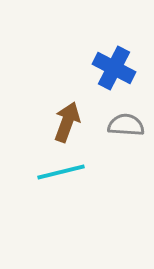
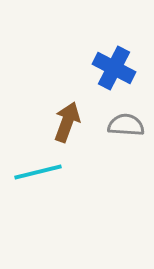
cyan line: moved 23 px left
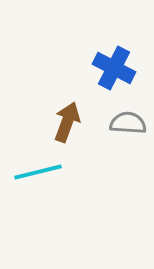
gray semicircle: moved 2 px right, 2 px up
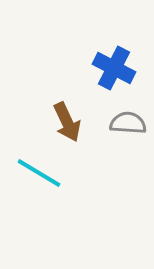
brown arrow: rotated 135 degrees clockwise
cyan line: moved 1 px right, 1 px down; rotated 45 degrees clockwise
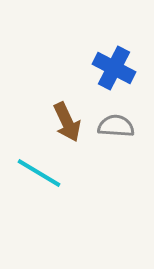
gray semicircle: moved 12 px left, 3 px down
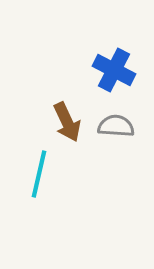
blue cross: moved 2 px down
cyan line: moved 1 px down; rotated 72 degrees clockwise
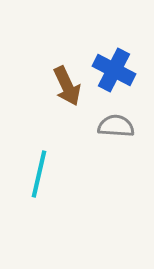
brown arrow: moved 36 px up
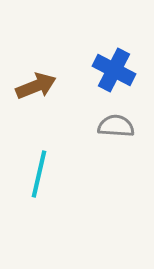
brown arrow: moved 31 px left; rotated 87 degrees counterclockwise
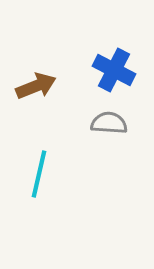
gray semicircle: moved 7 px left, 3 px up
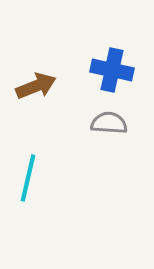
blue cross: moved 2 px left; rotated 15 degrees counterclockwise
cyan line: moved 11 px left, 4 px down
